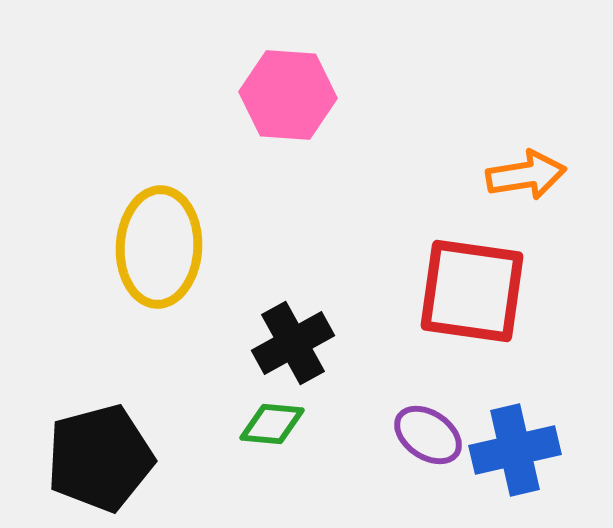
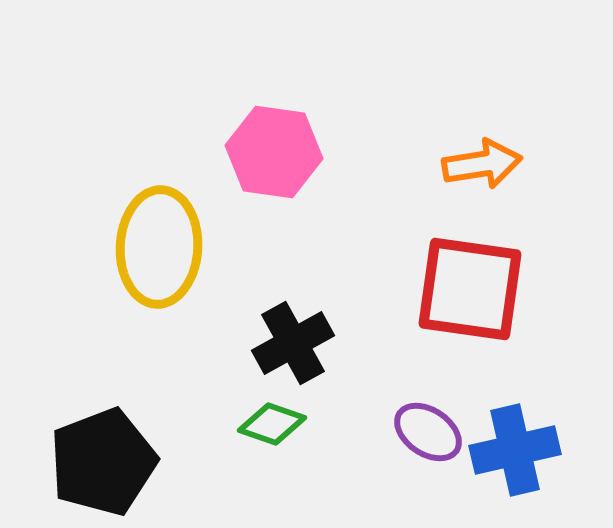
pink hexagon: moved 14 px left, 57 px down; rotated 4 degrees clockwise
orange arrow: moved 44 px left, 11 px up
red square: moved 2 px left, 2 px up
green diamond: rotated 14 degrees clockwise
purple ellipse: moved 3 px up
black pentagon: moved 3 px right, 4 px down; rotated 6 degrees counterclockwise
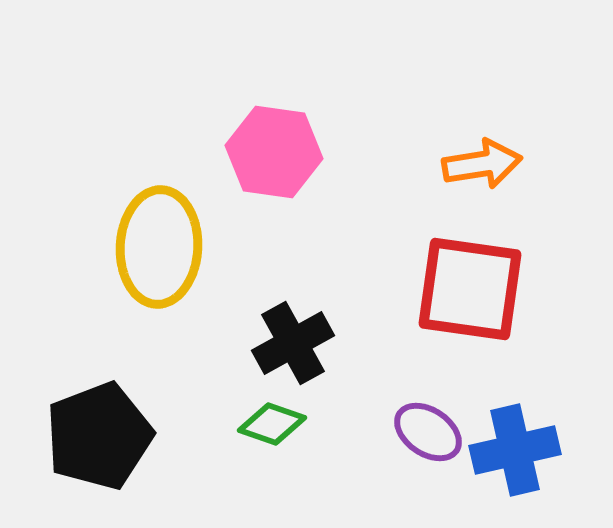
black pentagon: moved 4 px left, 26 px up
